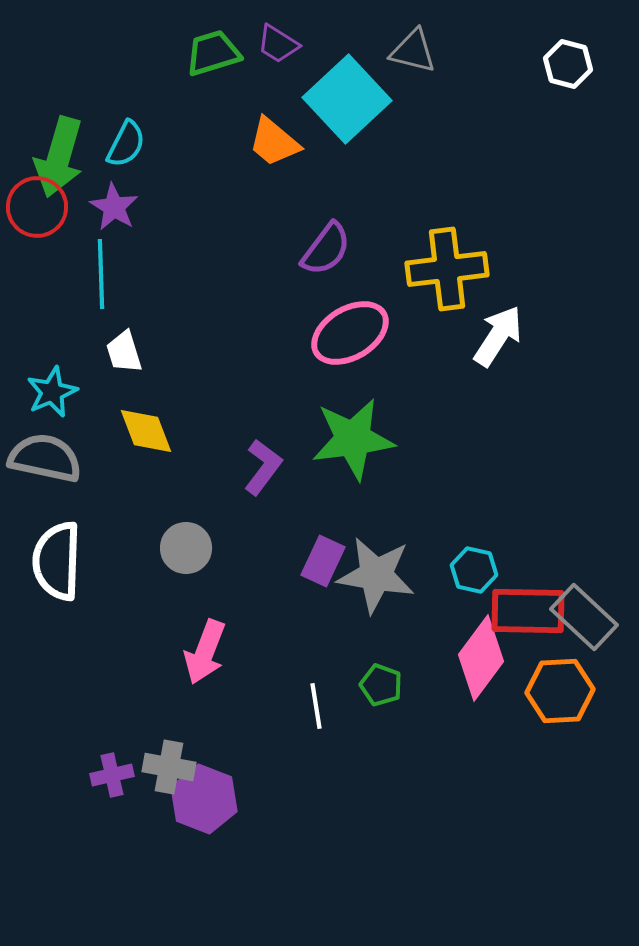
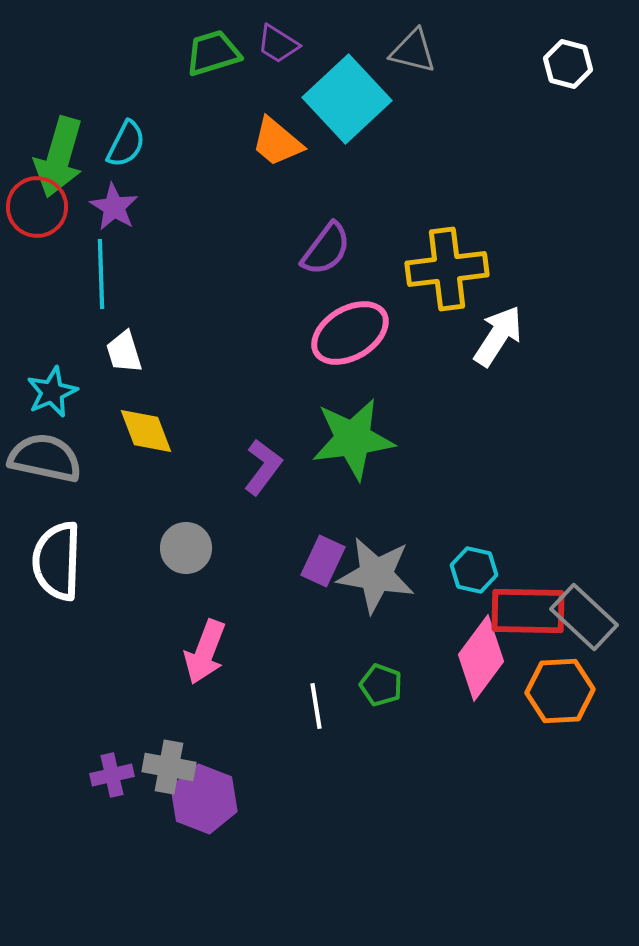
orange trapezoid: moved 3 px right
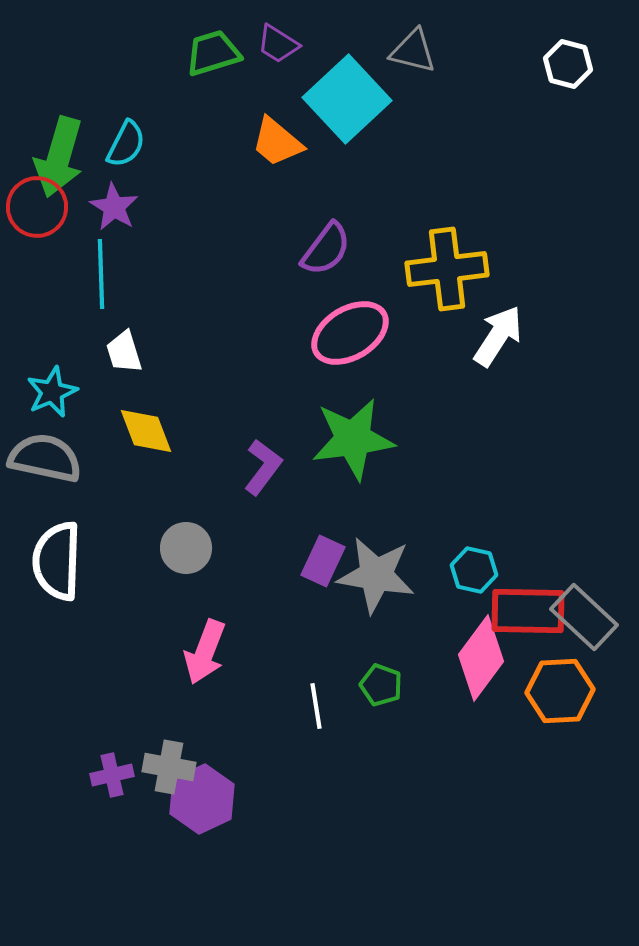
purple hexagon: moved 2 px left; rotated 14 degrees clockwise
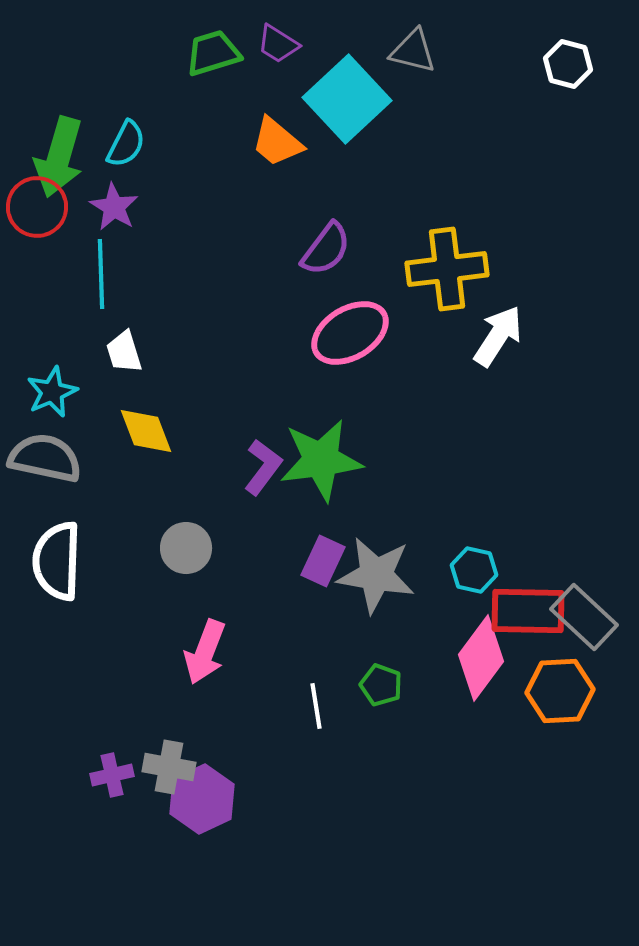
green star: moved 32 px left, 21 px down
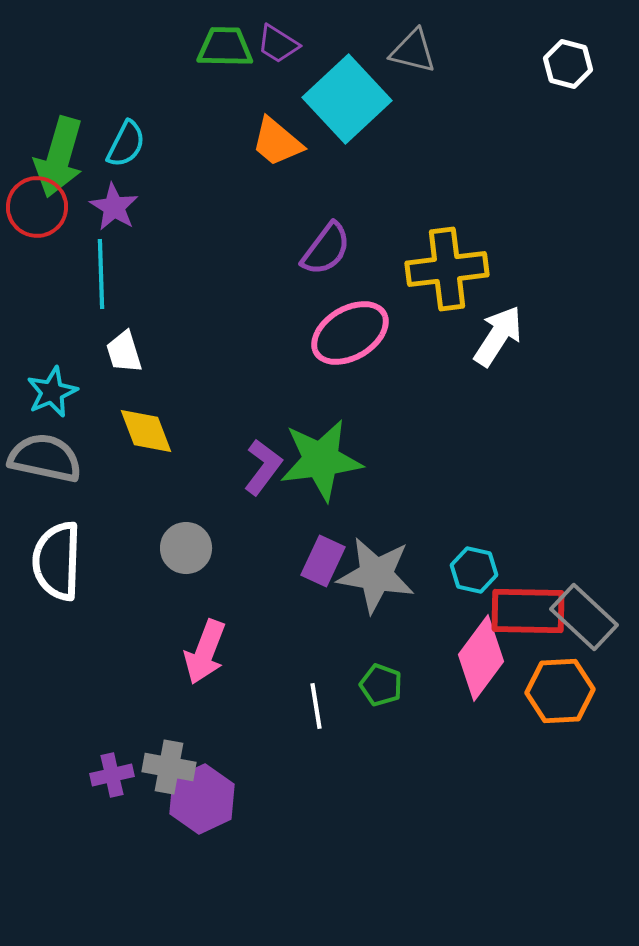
green trapezoid: moved 12 px right, 6 px up; rotated 18 degrees clockwise
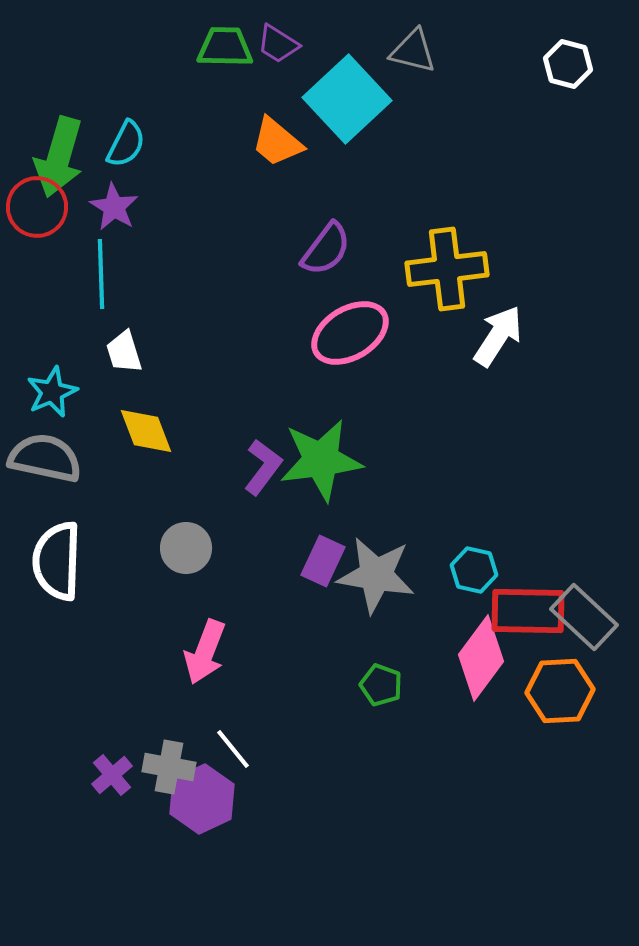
white line: moved 83 px left, 43 px down; rotated 30 degrees counterclockwise
purple cross: rotated 27 degrees counterclockwise
